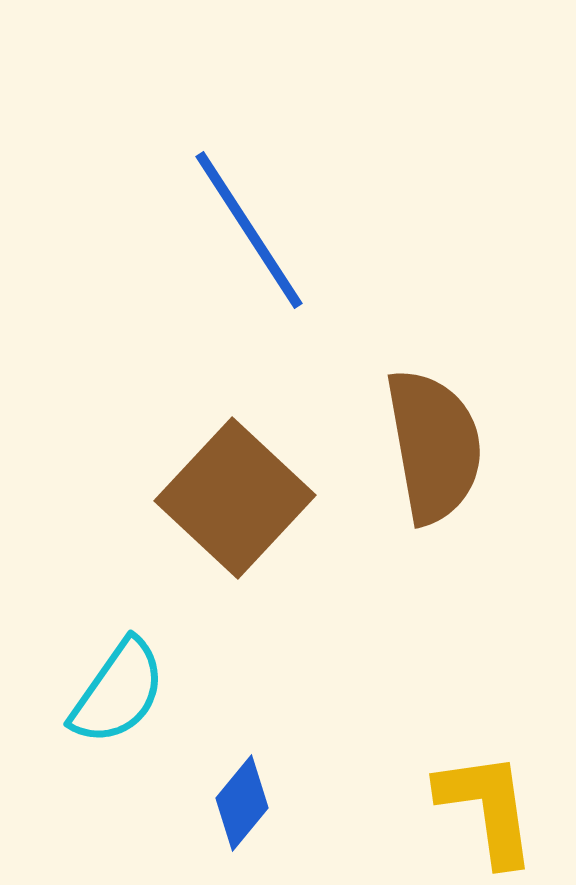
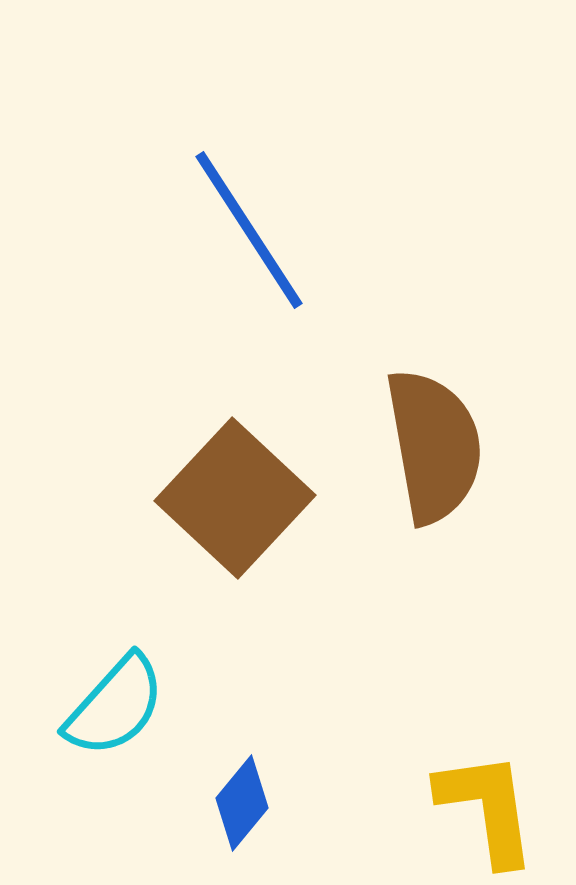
cyan semicircle: moved 3 px left, 14 px down; rotated 7 degrees clockwise
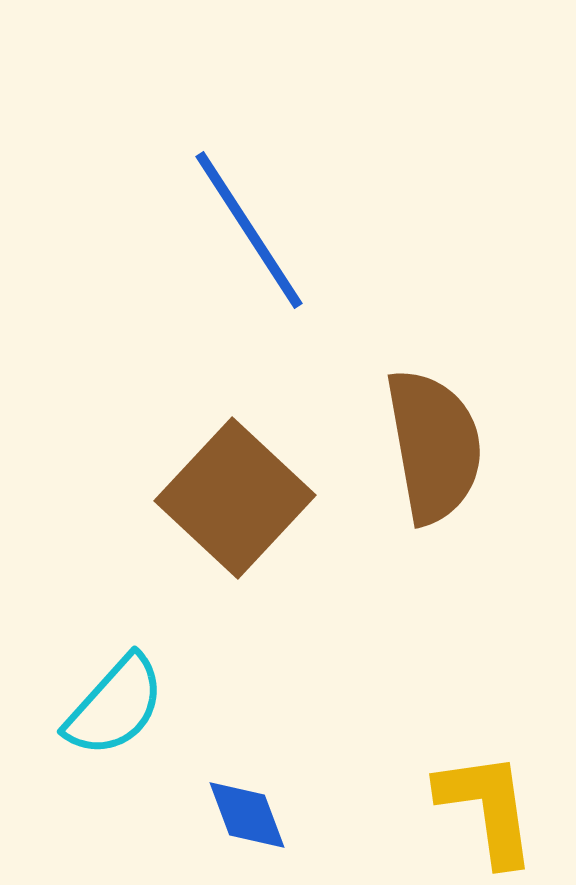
blue diamond: moved 5 px right, 12 px down; rotated 60 degrees counterclockwise
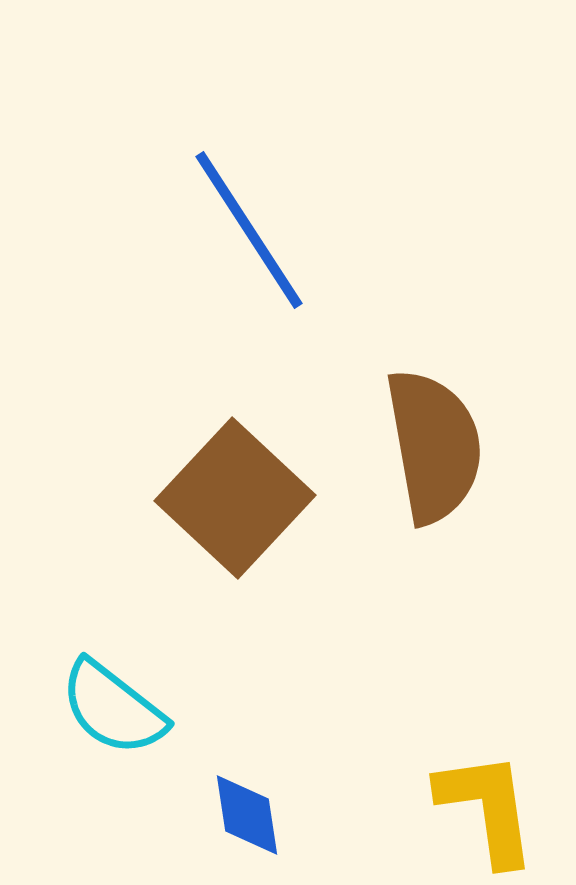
cyan semicircle: moved 2 px left, 2 px down; rotated 86 degrees clockwise
blue diamond: rotated 12 degrees clockwise
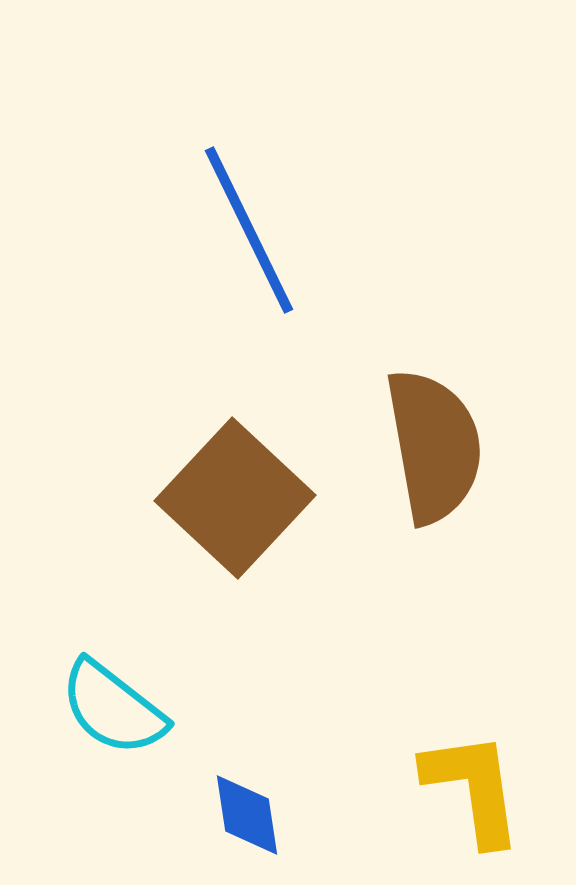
blue line: rotated 7 degrees clockwise
yellow L-shape: moved 14 px left, 20 px up
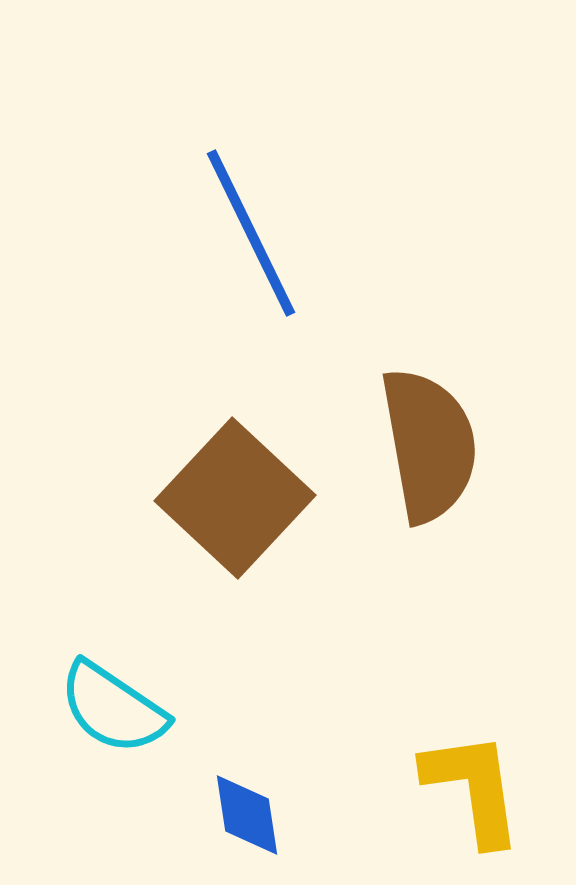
blue line: moved 2 px right, 3 px down
brown semicircle: moved 5 px left, 1 px up
cyan semicircle: rotated 4 degrees counterclockwise
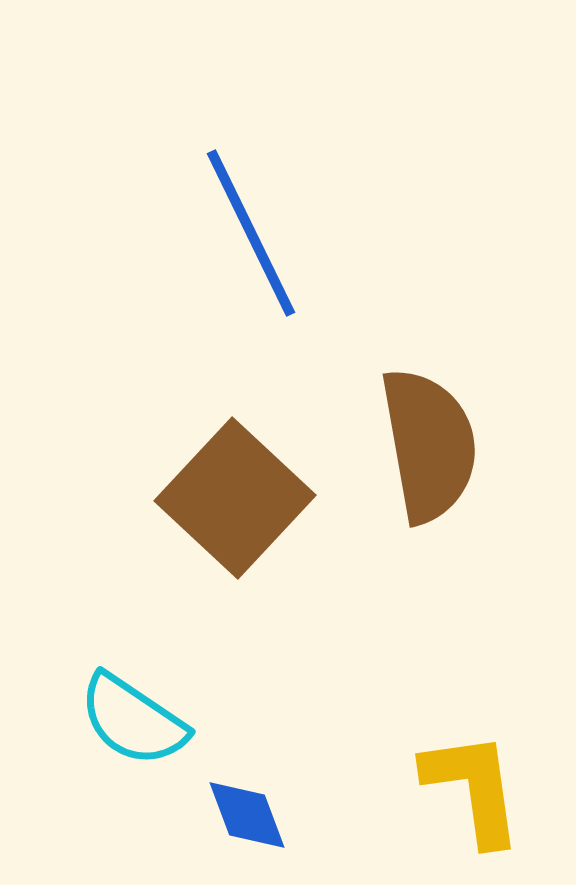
cyan semicircle: moved 20 px right, 12 px down
blue diamond: rotated 12 degrees counterclockwise
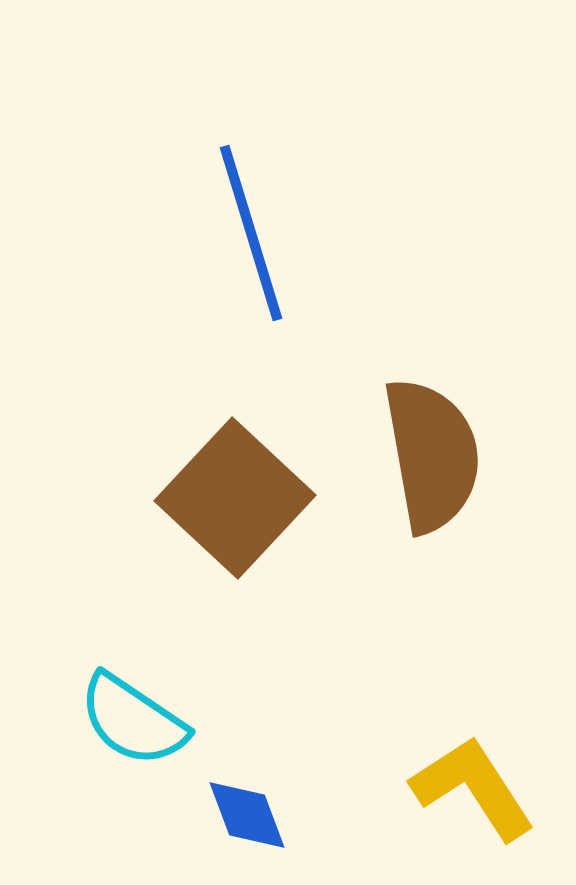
blue line: rotated 9 degrees clockwise
brown semicircle: moved 3 px right, 10 px down
yellow L-shape: rotated 25 degrees counterclockwise
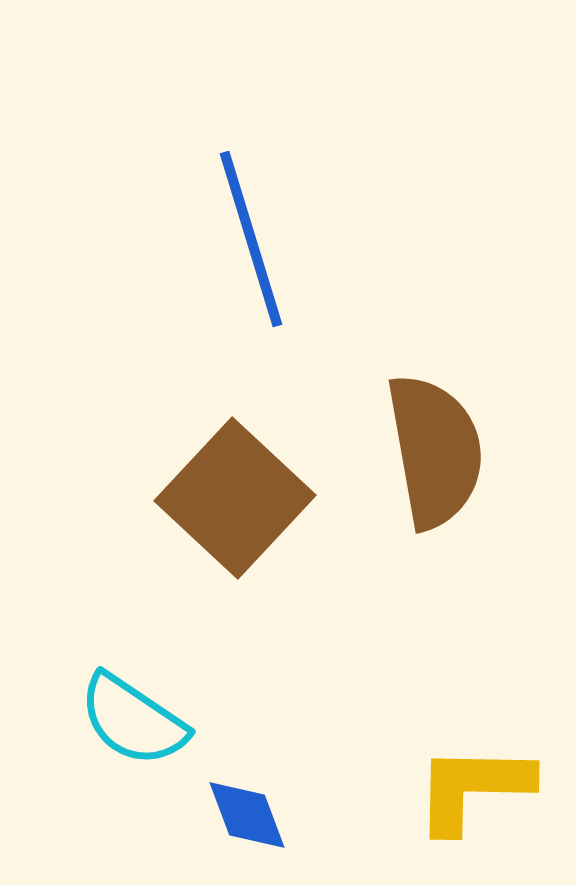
blue line: moved 6 px down
brown semicircle: moved 3 px right, 4 px up
yellow L-shape: rotated 56 degrees counterclockwise
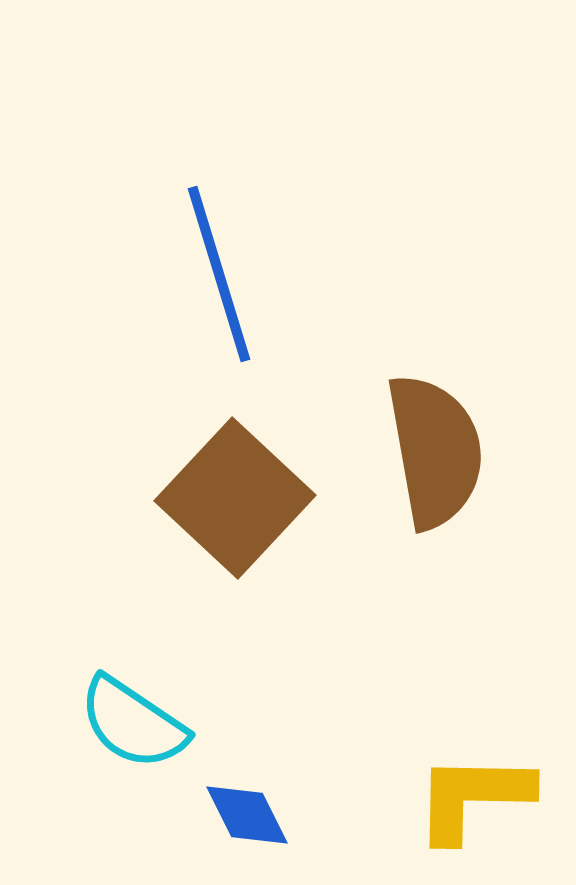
blue line: moved 32 px left, 35 px down
cyan semicircle: moved 3 px down
yellow L-shape: moved 9 px down
blue diamond: rotated 6 degrees counterclockwise
